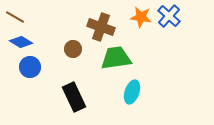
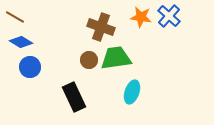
brown circle: moved 16 px right, 11 px down
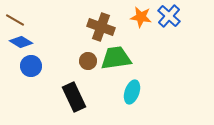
brown line: moved 3 px down
brown circle: moved 1 px left, 1 px down
blue circle: moved 1 px right, 1 px up
